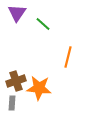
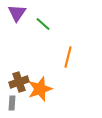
brown cross: moved 3 px right, 1 px down
orange star: moved 1 px right, 1 px down; rotated 25 degrees counterclockwise
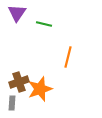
green line: moved 1 px right; rotated 28 degrees counterclockwise
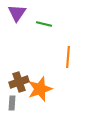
orange line: rotated 10 degrees counterclockwise
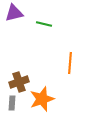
purple triangle: moved 3 px left; rotated 42 degrees clockwise
orange line: moved 2 px right, 6 px down
orange star: moved 2 px right, 10 px down
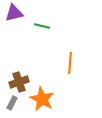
green line: moved 2 px left, 2 px down
orange star: rotated 25 degrees counterclockwise
gray rectangle: rotated 24 degrees clockwise
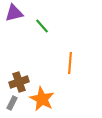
green line: rotated 35 degrees clockwise
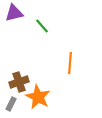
orange star: moved 4 px left, 2 px up
gray rectangle: moved 1 px left, 1 px down
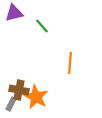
brown cross: moved 8 px down; rotated 30 degrees clockwise
orange star: moved 2 px left
